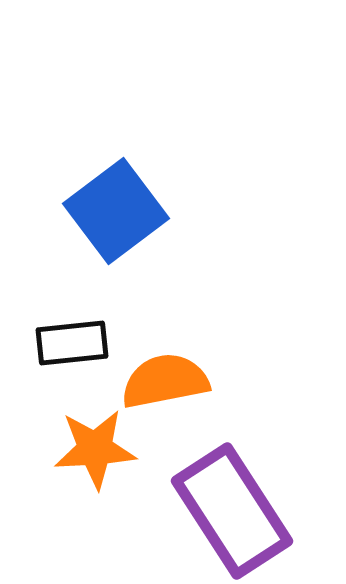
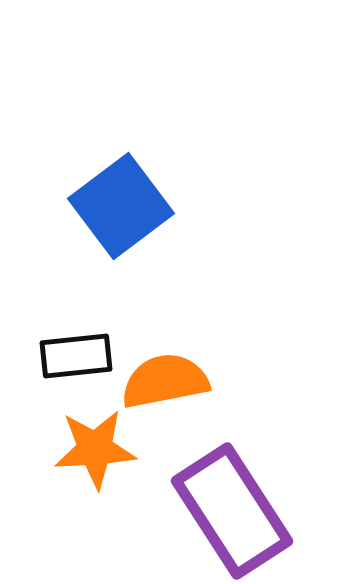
blue square: moved 5 px right, 5 px up
black rectangle: moved 4 px right, 13 px down
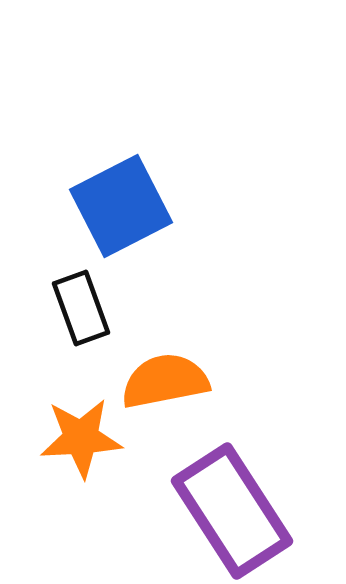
blue square: rotated 10 degrees clockwise
black rectangle: moved 5 px right, 48 px up; rotated 76 degrees clockwise
orange star: moved 14 px left, 11 px up
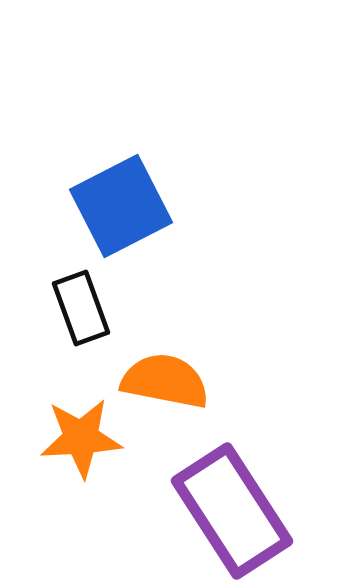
orange semicircle: rotated 22 degrees clockwise
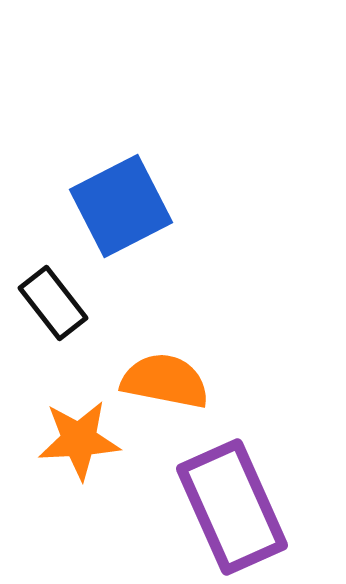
black rectangle: moved 28 px left, 5 px up; rotated 18 degrees counterclockwise
orange star: moved 2 px left, 2 px down
purple rectangle: moved 4 px up; rotated 9 degrees clockwise
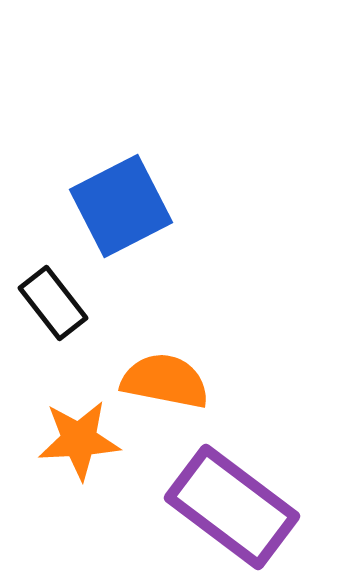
purple rectangle: rotated 29 degrees counterclockwise
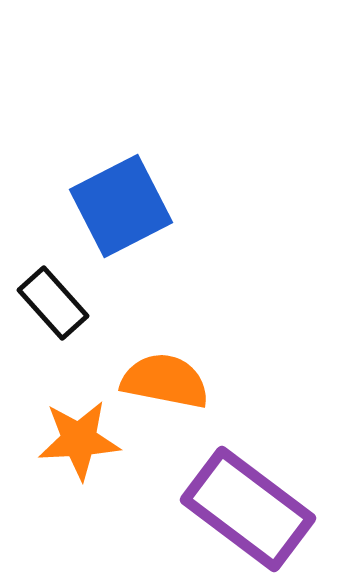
black rectangle: rotated 4 degrees counterclockwise
purple rectangle: moved 16 px right, 2 px down
